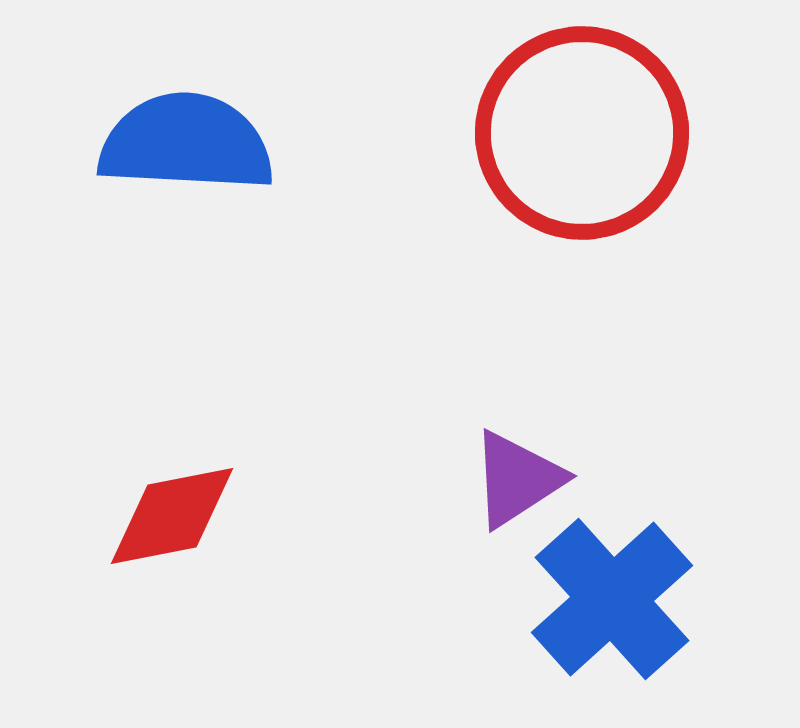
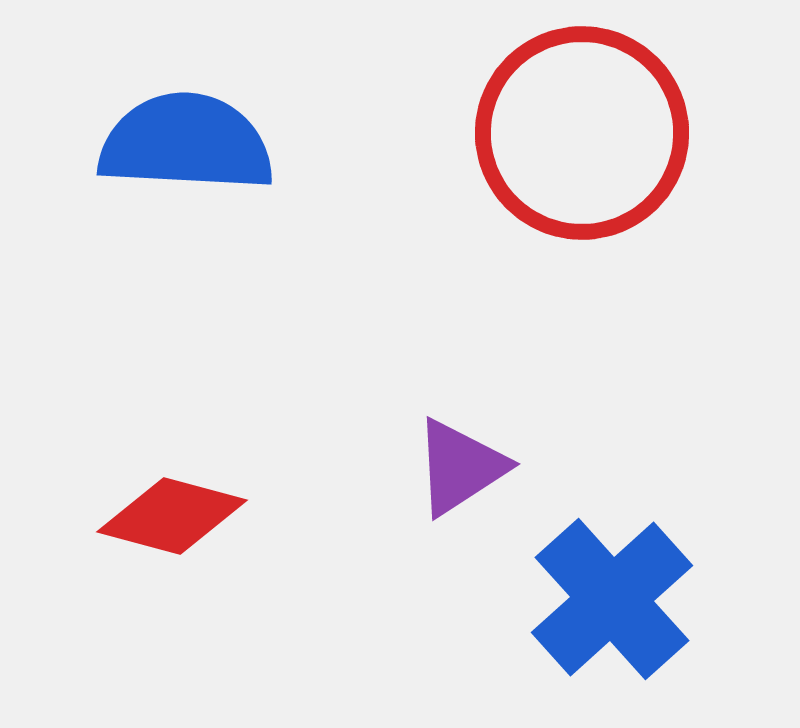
purple triangle: moved 57 px left, 12 px up
red diamond: rotated 26 degrees clockwise
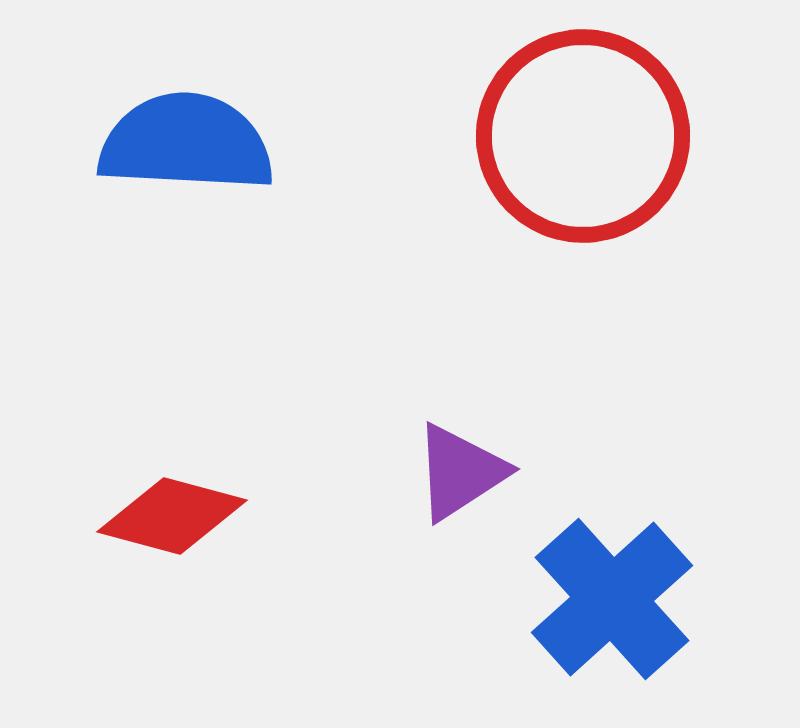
red circle: moved 1 px right, 3 px down
purple triangle: moved 5 px down
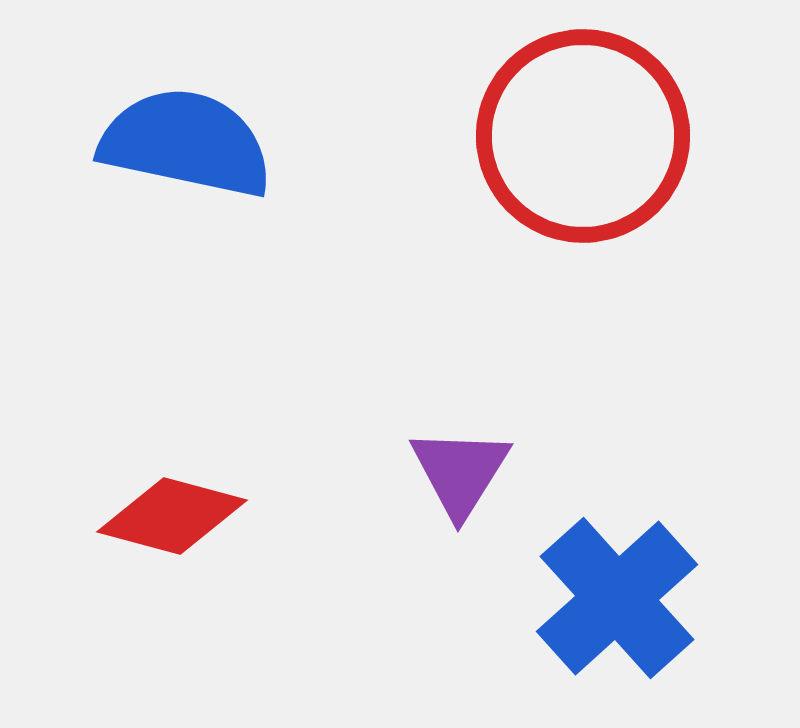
blue semicircle: rotated 9 degrees clockwise
purple triangle: rotated 25 degrees counterclockwise
blue cross: moved 5 px right, 1 px up
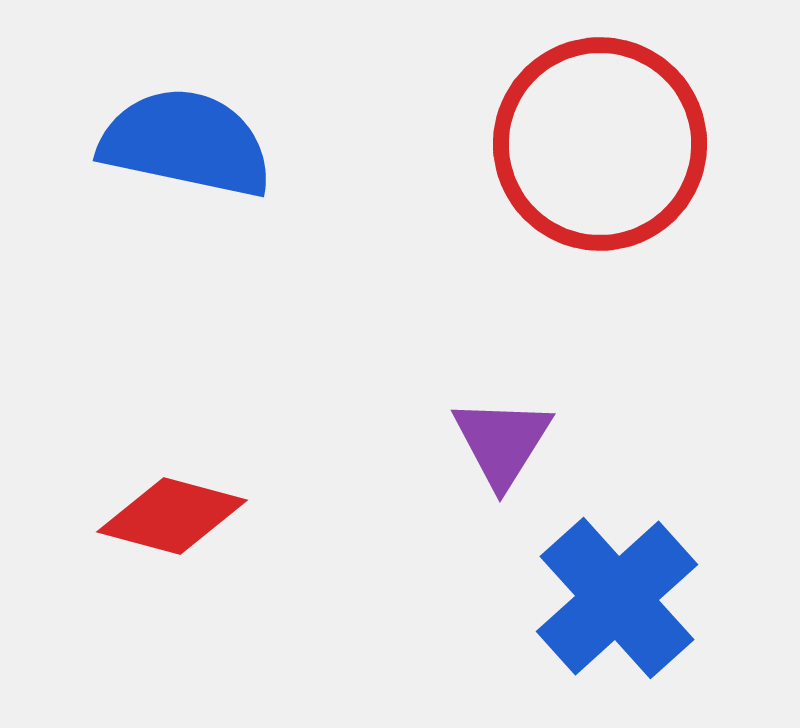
red circle: moved 17 px right, 8 px down
purple triangle: moved 42 px right, 30 px up
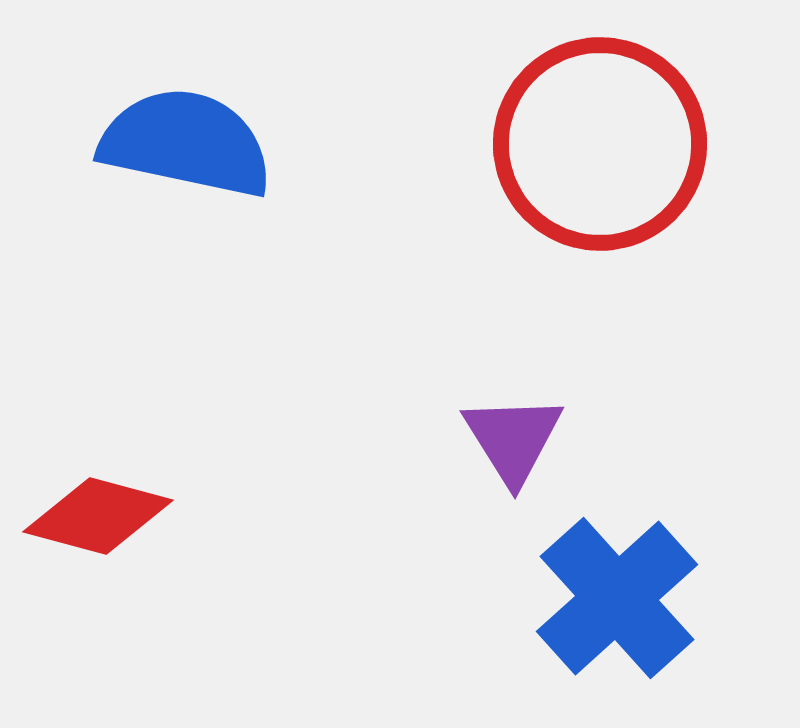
purple triangle: moved 11 px right, 3 px up; rotated 4 degrees counterclockwise
red diamond: moved 74 px left
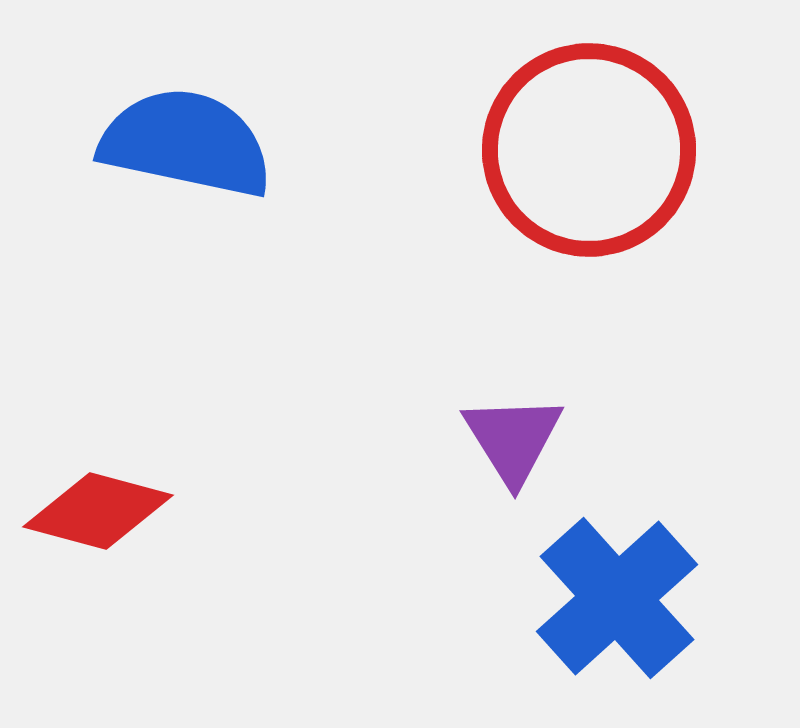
red circle: moved 11 px left, 6 px down
red diamond: moved 5 px up
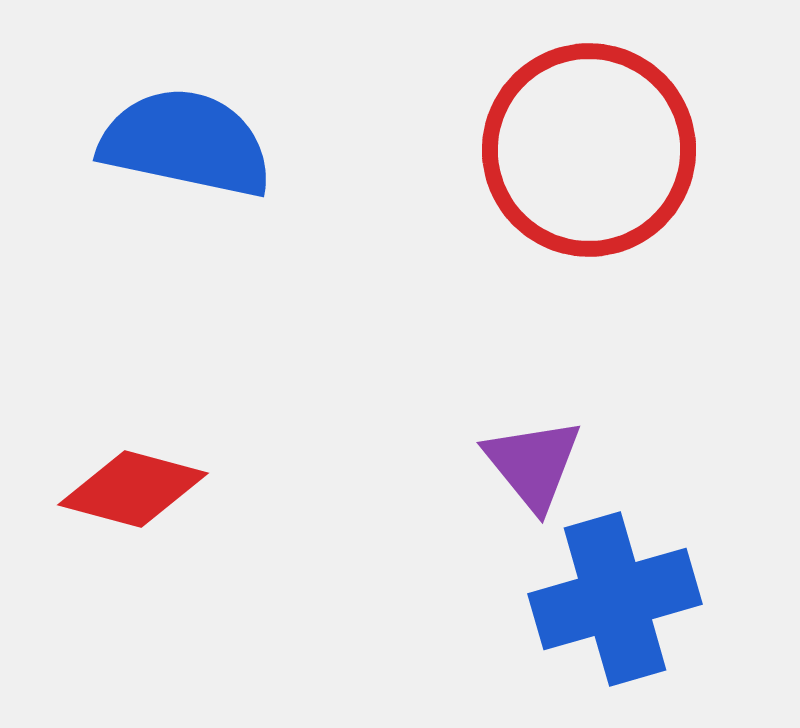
purple triangle: moved 20 px right, 25 px down; rotated 7 degrees counterclockwise
red diamond: moved 35 px right, 22 px up
blue cross: moved 2 px left, 1 px down; rotated 26 degrees clockwise
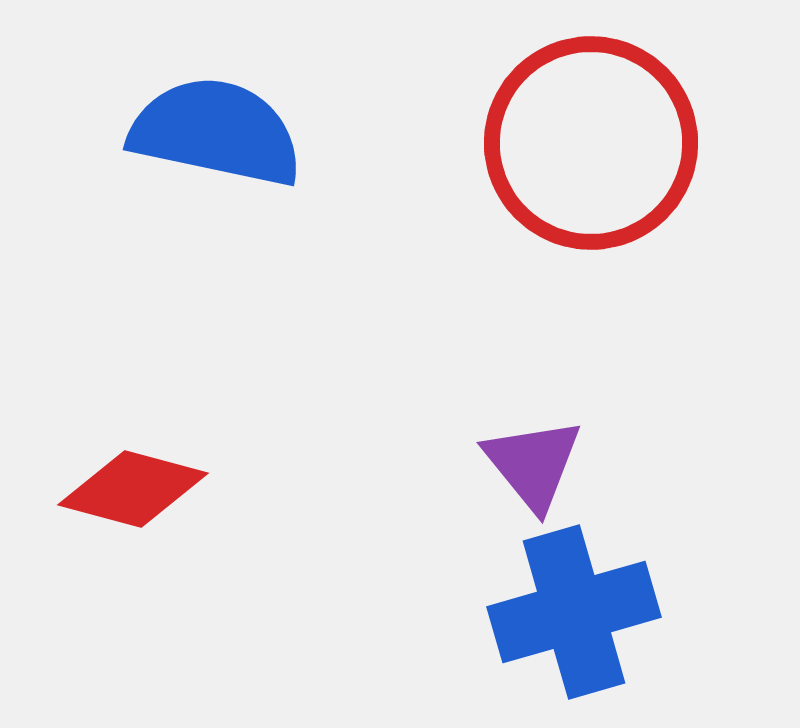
blue semicircle: moved 30 px right, 11 px up
red circle: moved 2 px right, 7 px up
blue cross: moved 41 px left, 13 px down
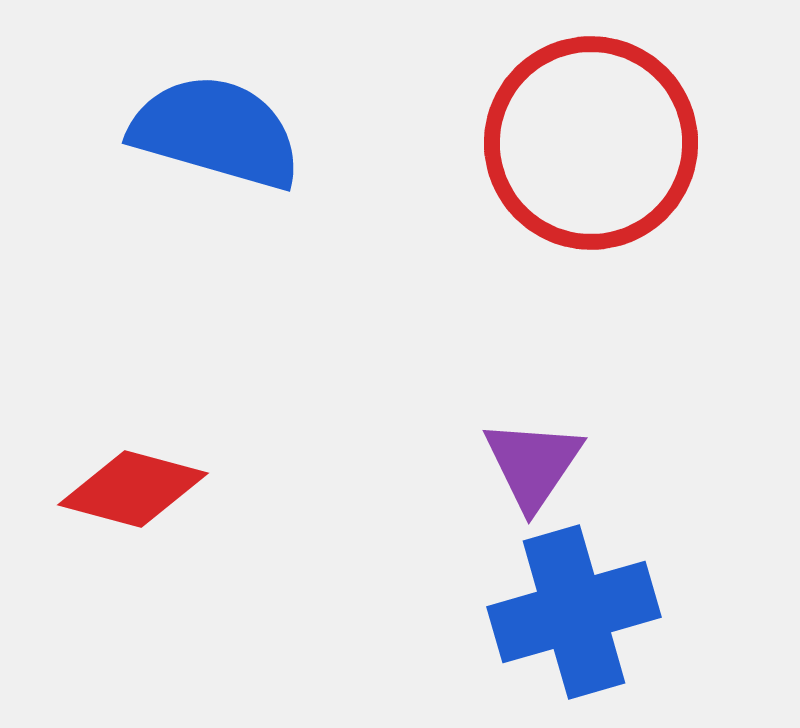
blue semicircle: rotated 4 degrees clockwise
purple triangle: rotated 13 degrees clockwise
